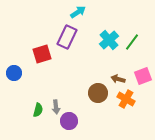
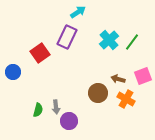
red square: moved 2 px left, 1 px up; rotated 18 degrees counterclockwise
blue circle: moved 1 px left, 1 px up
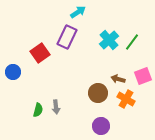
purple circle: moved 32 px right, 5 px down
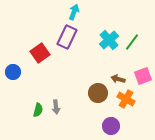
cyan arrow: moved 4 px left; rotated 35 degrees counterclockwise
purple circle: moved 10 px right
